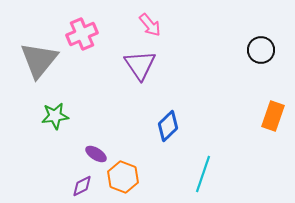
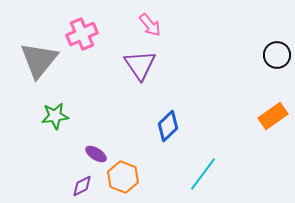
black circle: moved 16 px right, 5 px down
orange rectangle: rotated 36 degrees clockwise
cyan line: rotated 18 degrees clockwise
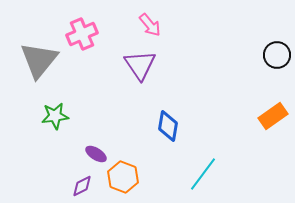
blue diamond: rotated 36 degrees counterclockwise
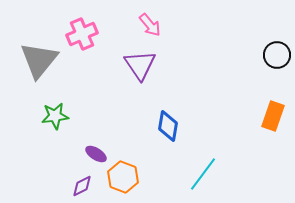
orange rectangle: rotated 36 degrees counterclockwise
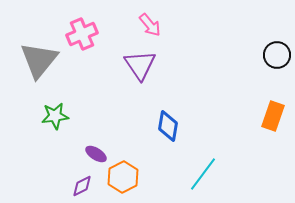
orange hexagon: rotated 12 degrees clockwise
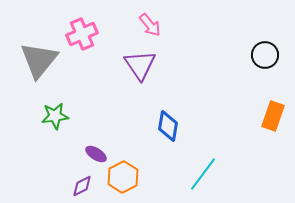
black circle: moved 12 px left
